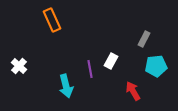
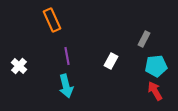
purple line: moved 23 px left, 13 px up
red arrow: moved 22 px right
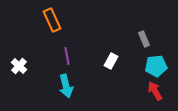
gray rectangle: rotated 49 degrees counterclockwise
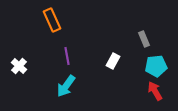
white rectangle: moved 2 px right
cyan arrow: rotated 50 degrees clockwise
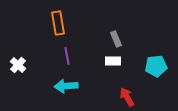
orange rectangle: moved 6 px right, 3 px down; rotated 15 degrees clockwise
gray rectangle: moved 28 px left
white rectangle: rotated 63 degrees clockwise
white cross: moved 1 px left, 1 px up
cyan arrow: rotated 50 degrees clockwise
red arrow: moved 28 px left, 6 px down
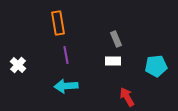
purple line: moved 1 px left, 1 px up
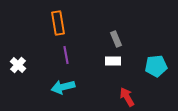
cyan arrow: moved 3 px left, 1 px down; rotated 10 degrees counterclockwise
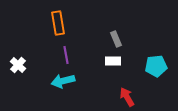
cyan arrow: moved 6 px up
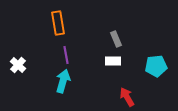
cyan arrow: rotated 120 degrees clockwise
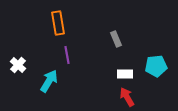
purple line: moved 1 px right
white rectangle: moved 12 px right, 13 px down
cyan arrow: moved 14 px left; rotated 15 degrees clockwise
